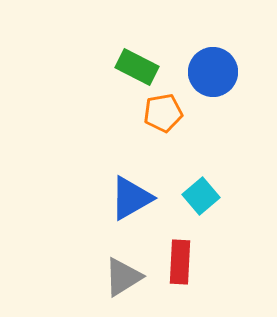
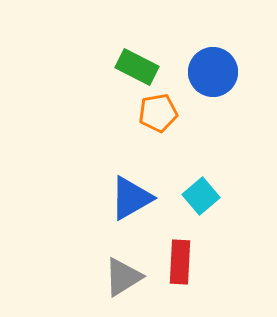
orange pentagon: moved 5 px left
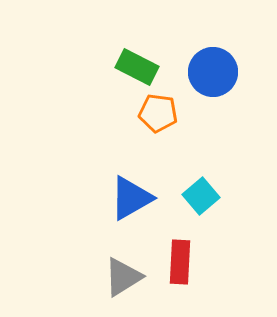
orange pentagon: rotated 18 degrees clockwise
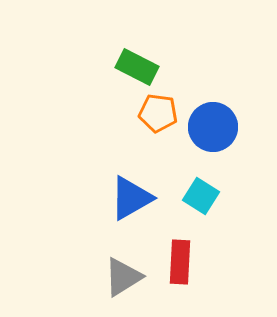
blue circle: moved 55 px down
cyan square: rotated 18 degrees counterclockwise
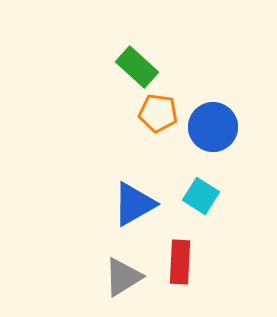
green rectangle: rotated 15 degrees clockwise
blue triangle: moved 3 px right, 6 px down
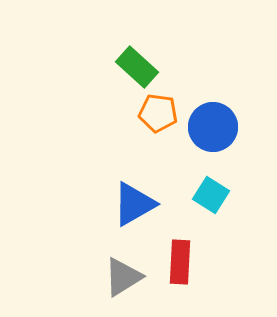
cyan square: moved 10 px right, 1 px up
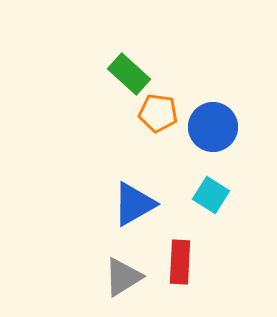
green rectangle: moved 8 px left, 7 px down
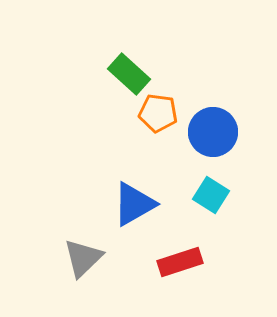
blue circle: moved 5 px down
red rectangle: rotated 69 degrees clockwise
gray triangle: moved 40 px left, 19 px up; rotated 12 degrees counterclockwise
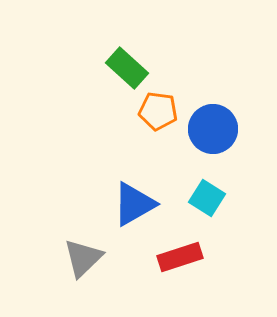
green rectangle: moved 2 px left, 6 px up
orange pentagon: moved 2 px up
blue circle: moved 3 px up
cyan square: moved 4 px left, 3 px down
red rectangle: moved 5 px up
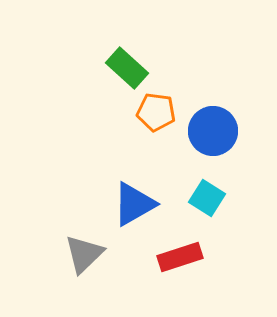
orange pentagon: moved 2 px left, 1 px down
blue circle: moved 2 px down
gray triangle: moved 1 px right, 4 px up
